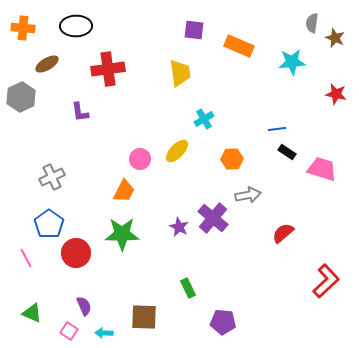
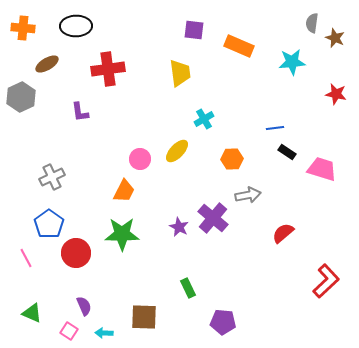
blue line: moved 2 px left, 1 px up
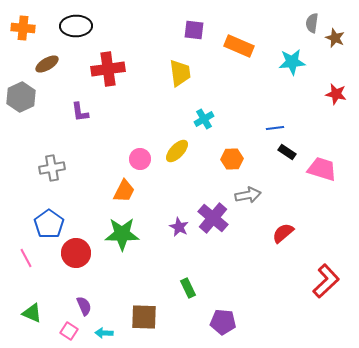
gray cross: moved 9 px up; rotated 15 degrees clockwise
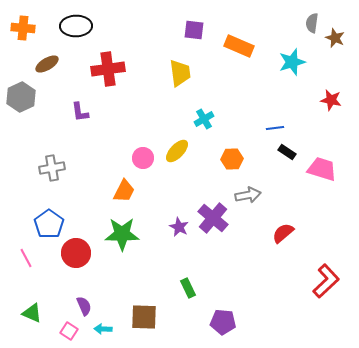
cyan star: rotated 12 degrees counterclockwise
red star: moved 5 px left, 6 px down
pink circle: moved 3 px right, 1 px up
cyan arrow: moved 1 px left, 4 px up
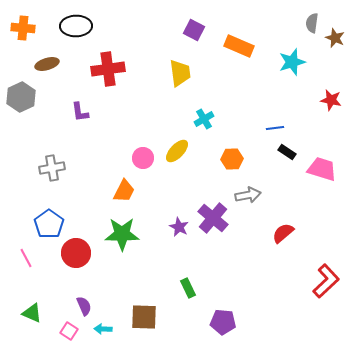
purple square: rotated 20 degrees clockwise
brown ellipse: rotated 15 degrees clockwise
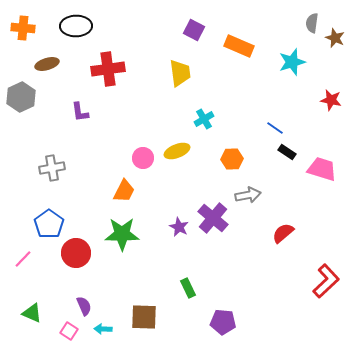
blue line: rotated 42 degrees clockwise
yellow ellipse: rotated 25 degrees clockwise
pink line: moved 3 px left, 1 px down; rotated 72 degrees clockwise
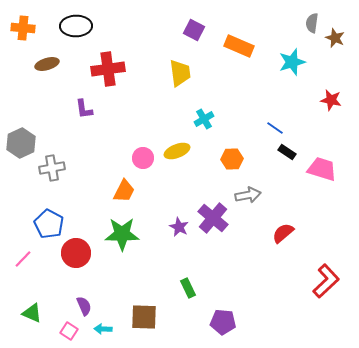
gray hexagon: moved 46 px down
purple L-shape: moved 4 px right, 3 px up
blue pentagon: rotated 8 degrees counterclockwise
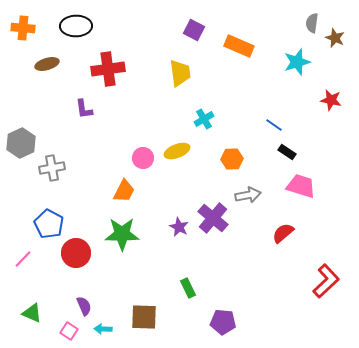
cyan star: moved 5 px right
blue line: moved 1 px left, 3 px up
pink trapezoid: moved 21 px left, 17 px down
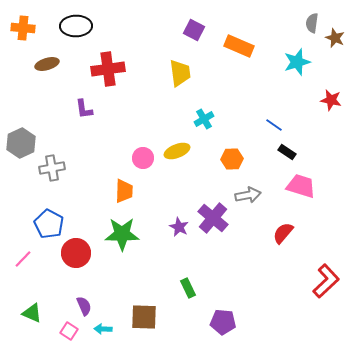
orange trapezoid: rotated 25 degrees counterclockwise
red semicircle: rotated 10 degrees counterclockwise
